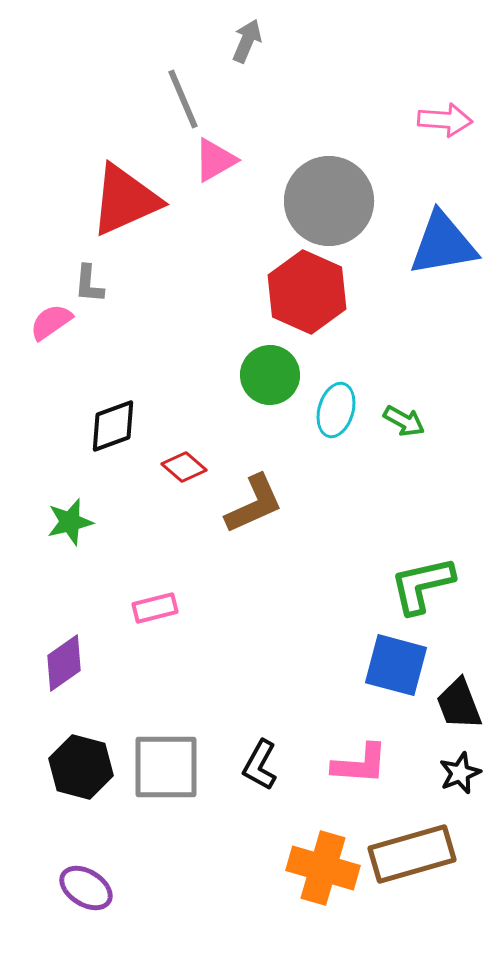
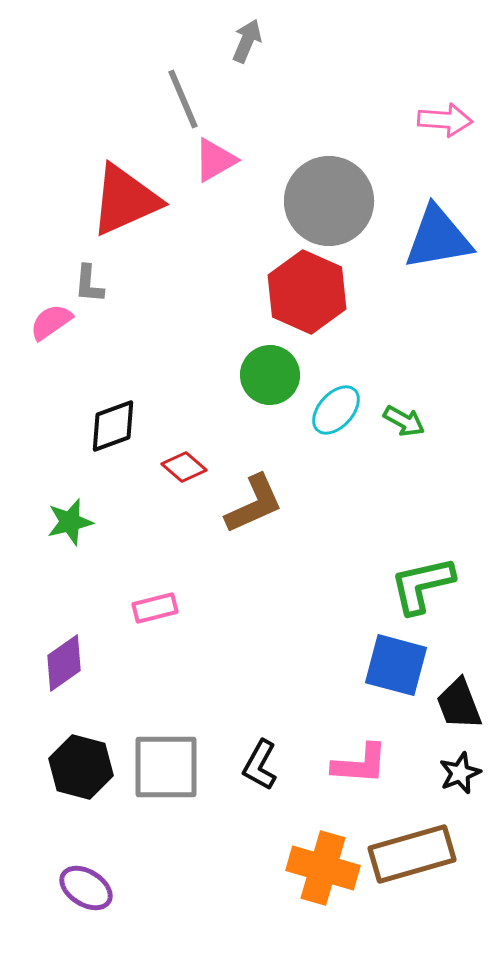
blue triangle: moved 5 px left, 6 px up
cyan ellipse: rotated 26 degrees clockwise
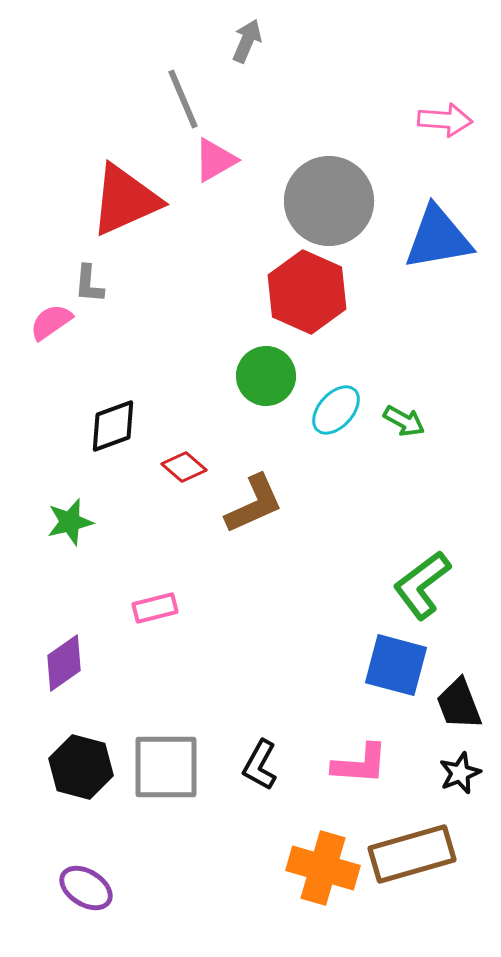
green circle: moved 4 px left, 1 px down
green L-shape: rotated 24 degrees counterclockwise
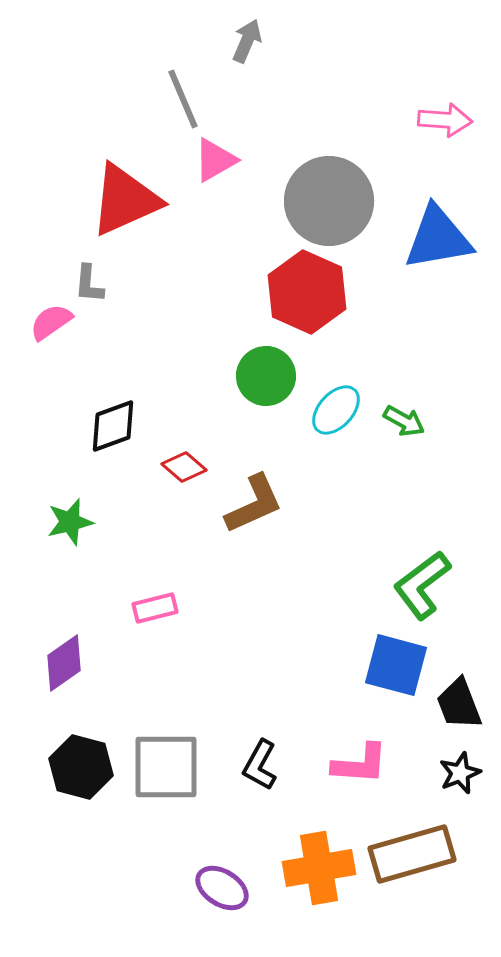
orange cross: moved 4 px left; rotated 26 degrees counterclockwise
purple ellipse: moved 136 px right
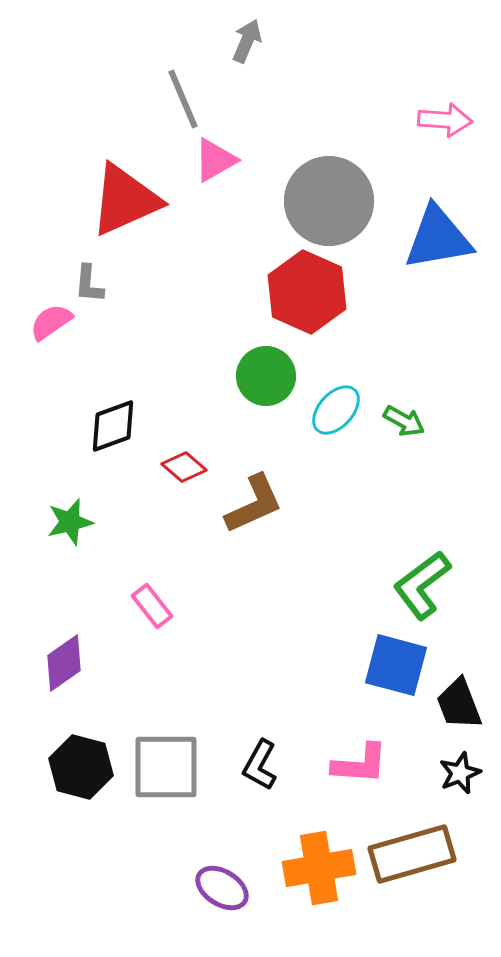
pink rectangle: moved 3 px left, 2 px up; rotated 66 degrees clockwise
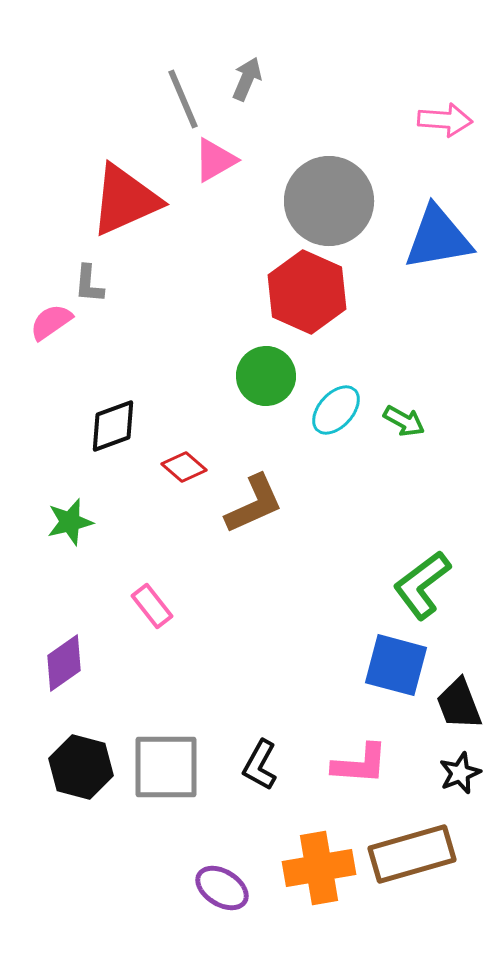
gray arrow: moved 38 px down
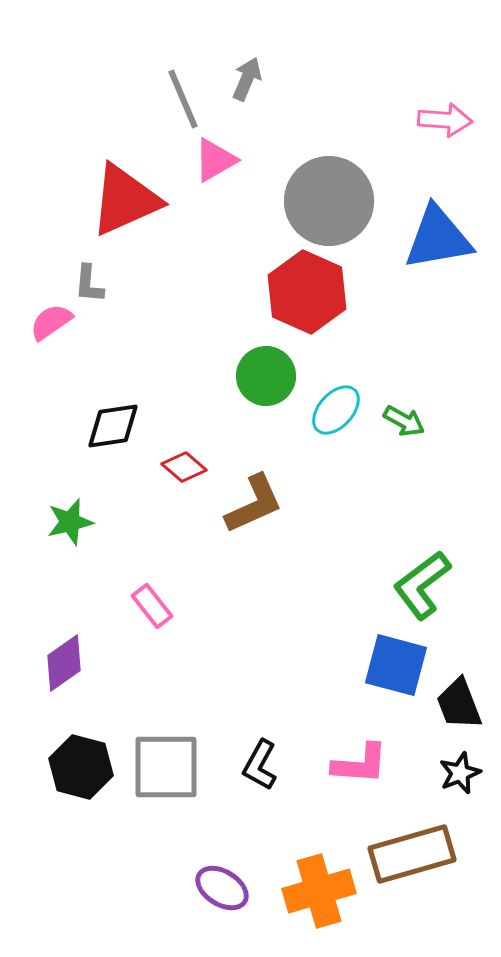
black diamond: rotated 12 degrees clockwise
orange cross: moved 23 px down; rotated 6 degrees counterclockwise
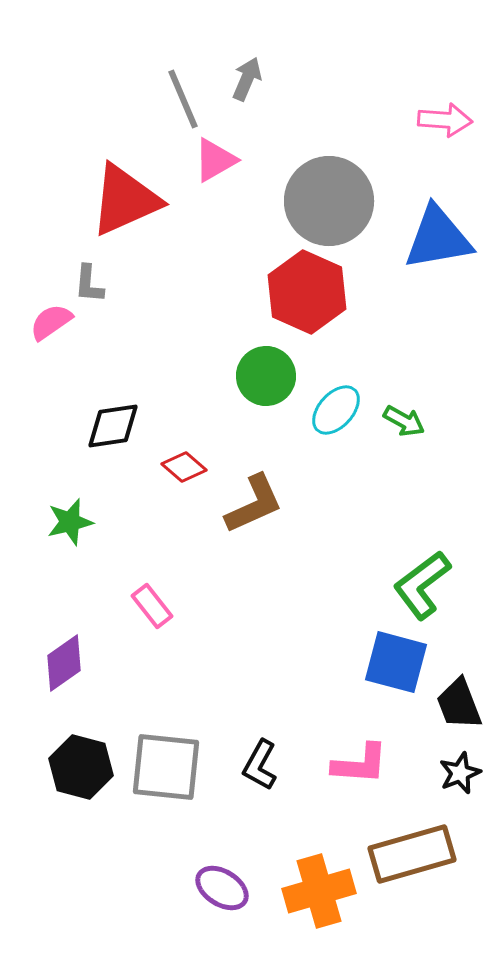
blue square: moved 3 px up
gray square: rotated 6 degrees clockwise
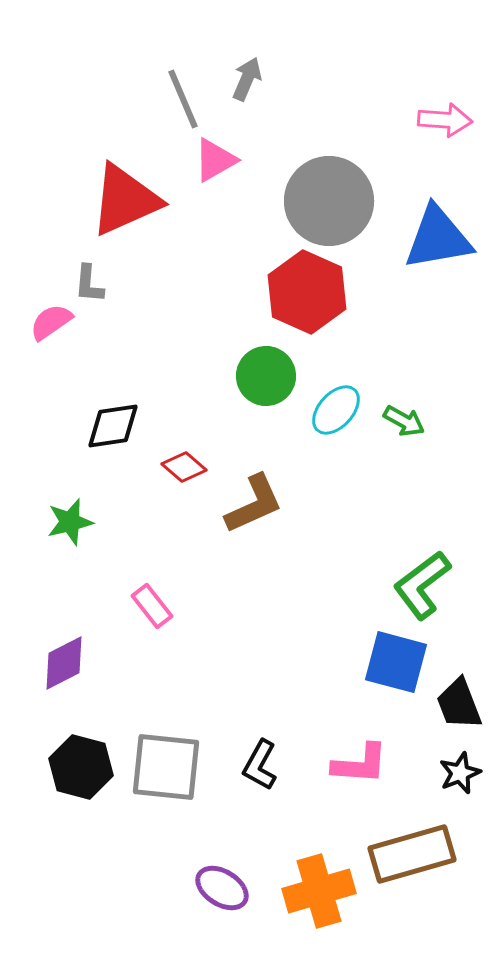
purple diamond: rotated 8 degrees clockwise
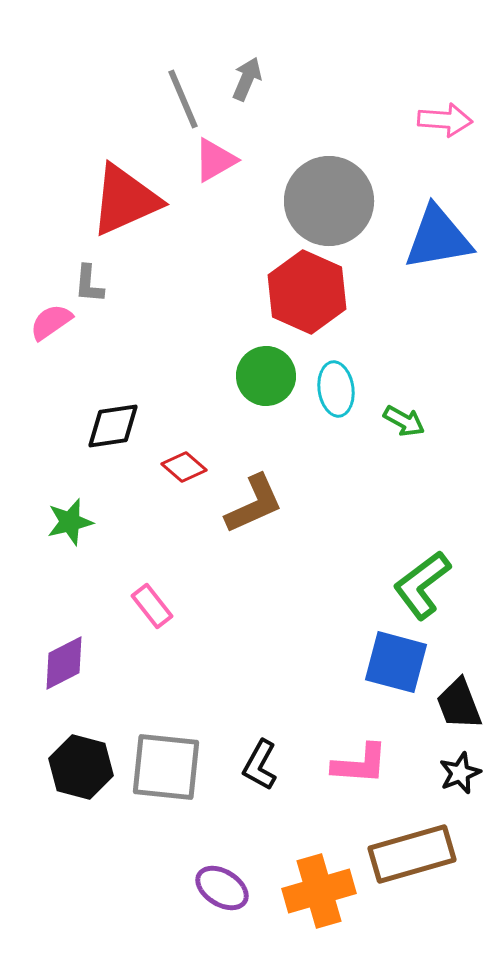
cyan ellipse: moved 21 px up; rotated 50 degrees counterclockwise
